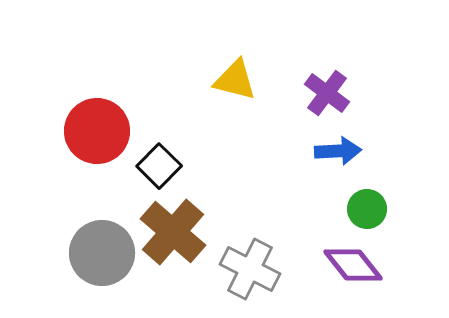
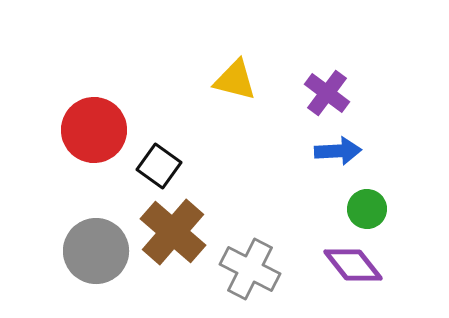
red circle: moved 3 px left, 1 px up
black square: rotated 9 degrees counterclockwise
gray circle: moved 6 px left, 2 px up
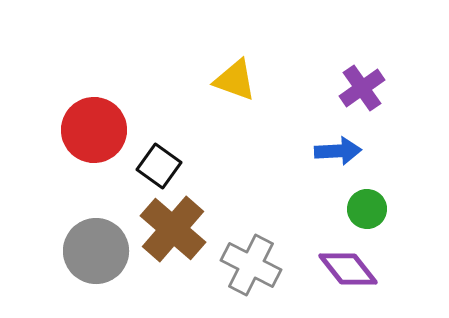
yellow triangle: rotated 6 degrees clockwise
purple cross: moved 35 px right, 5 px up; rotated 18 degrees clockwise
brown cross: moved 3 px up
purple diamond: moved 5 px left, 4 px down
gray cross: moved 1 px right, 4 px up
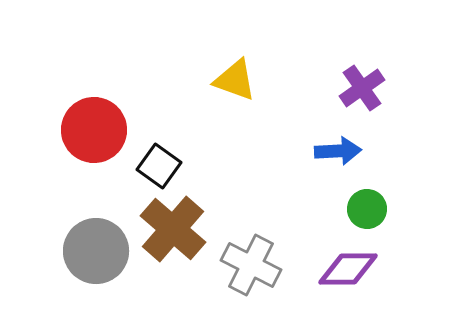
purple diamond: rotated 52 degrees counterclockwise
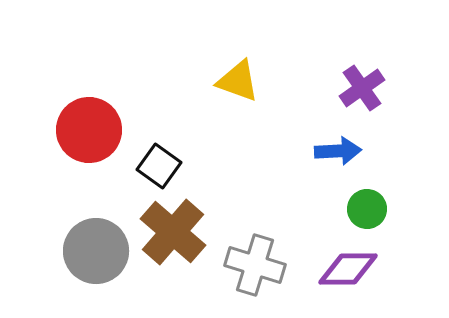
yellow triangle: moved 3 px right, 1 px down
red circle: moved 5 px left
brown cross: moved 3 px down
gray cross: moved 4 px right; rotated 10 degrees counterclockwise
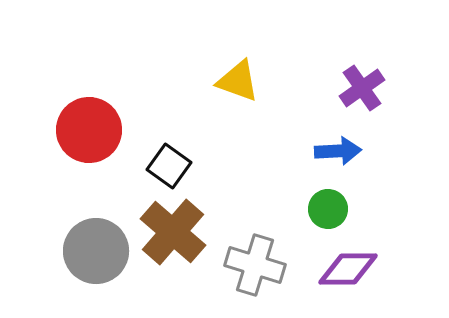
black square: moved 10 px right
green circle: moved 39 px left
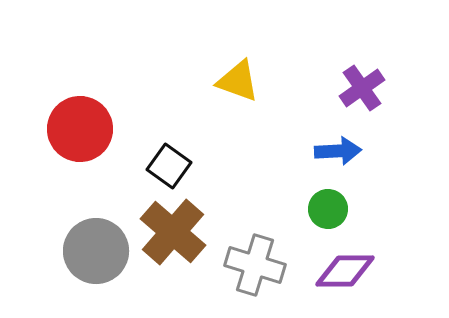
red circle: moved 9 px left, 1 px up
purple diamond: moved 3 px left, 2 px down
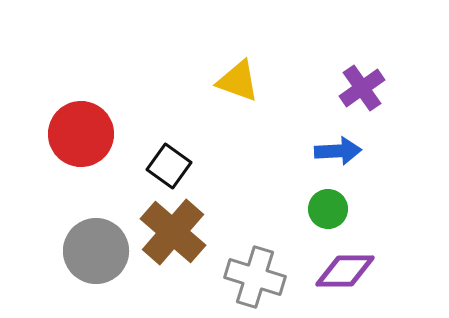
red circle: moved 1 px right, 5 px down
gray cross: moved 12 px down
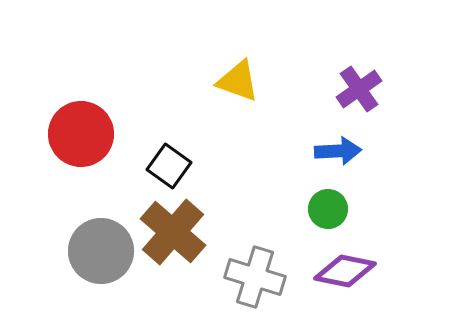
purple cross: moved 3 px left, 1 px down
gray circle: moved 5 px right
purple diamond: rotated 12 degrees clockwise
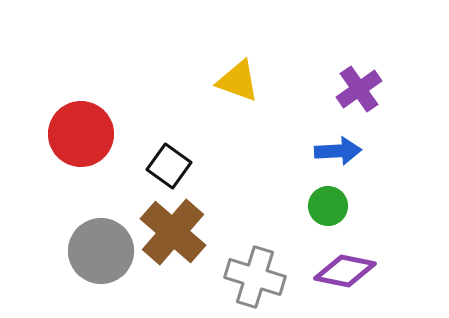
green circle: moved 3 px up
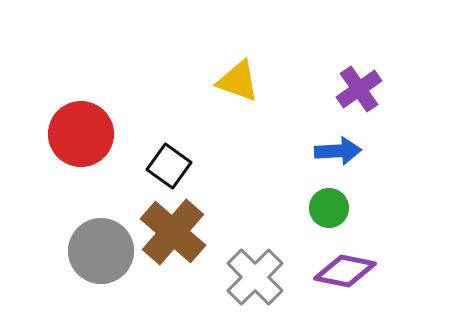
green circle: moved 1 px right, 2 px down
gray cross: rotated 28 degrees clockwise
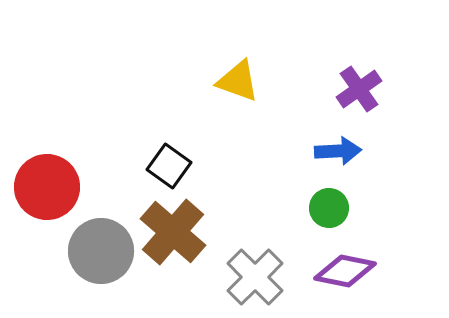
red circle: moved 34 px left, 53 px down
